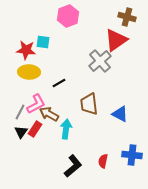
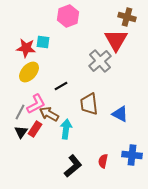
red triangle: rotated 25 degrees counterclockwise
red star: moved 2 px up
yellow ellipse: rotated 50 degrees counterclockwise
black line: moved 2 px right, 3 px down
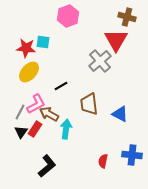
black L-shape: moved 26 px left
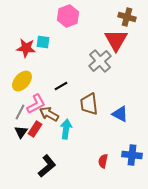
yellow ellipse: moved 7 px left, 9 px down
